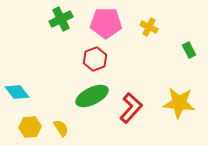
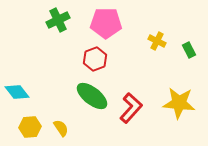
green cross: moved 3 px left, 1 px down
yellow cross: moved 8 px right, 14 px down
green ellipse: rotated 64 degrees clockwise
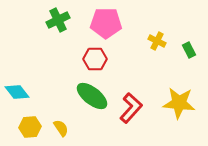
red hexagon: rotated 20 degrees clockwise
